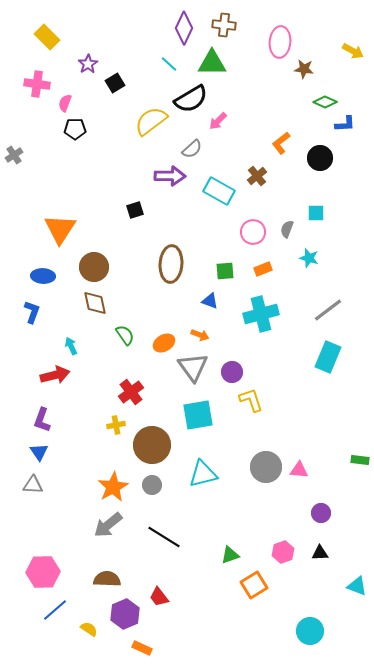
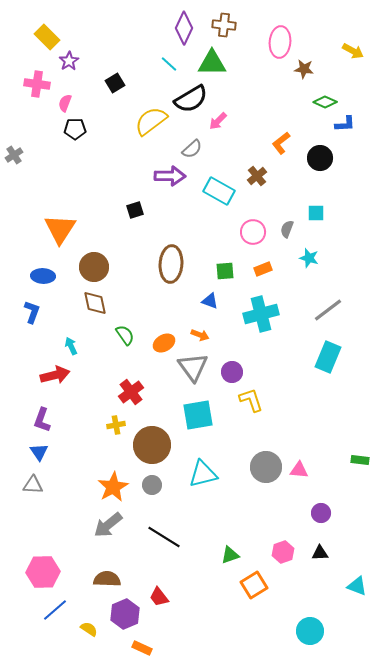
purple star at (88, 64): moved 19 px left, 3 px up
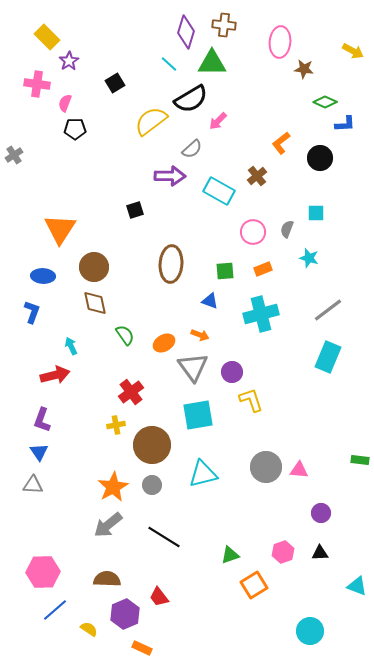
purple diamond at (184, 28): moved 2 px right, 4 px down; rotated 8 degrees counterclockwise
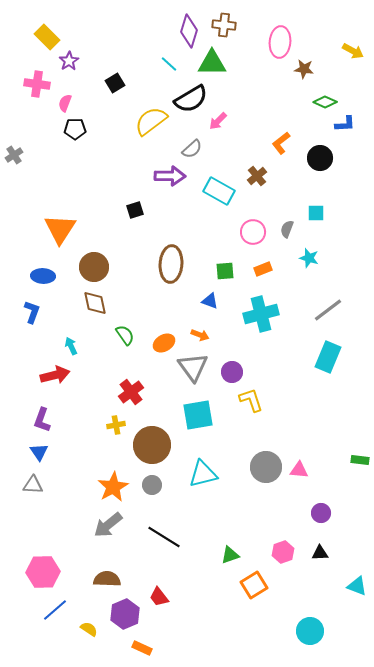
purple diamond at (186, 32): moved 3 px right, 1 px up
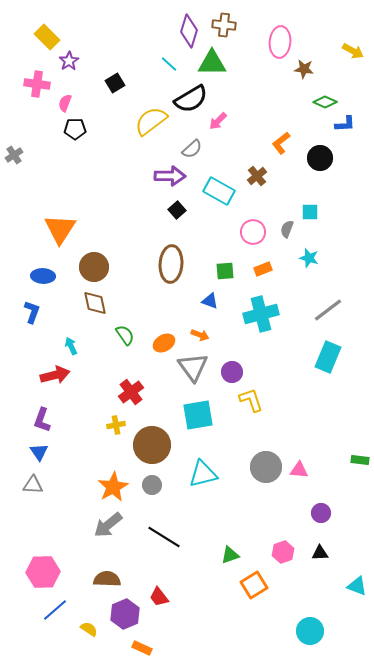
black square at (135, 210): moved 42 px right; rotated 24 degrees counterclockwise
cyan square at (316, 213): moved 6 px left, 1 px up
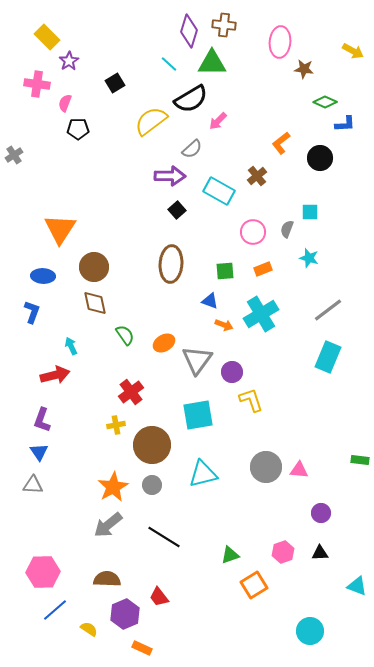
black pentagon at (75, 129): moved 3 px right
cyan cross at (261, 314): rotated 16 degrees counterclockwise
orange arrow at (200, 335): moved 24 px right, 10 px up
gray triangle at (193, 367): moved 4 px right, 7 px up; rotated 12 degrees clockwise
